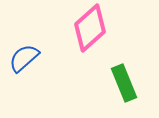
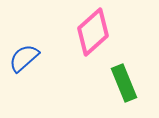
pink diamond: moved 3 px right, 4 px down
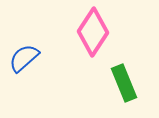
pink diamond: rotated 15 degrees counterclockwise
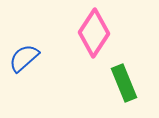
pink diamond: moved 1 px right, 1 px down
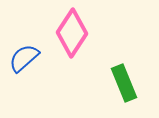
pink diamond: moved 22 px left
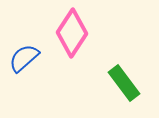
green rectangle: rotated 15 degrees counterclockwise
